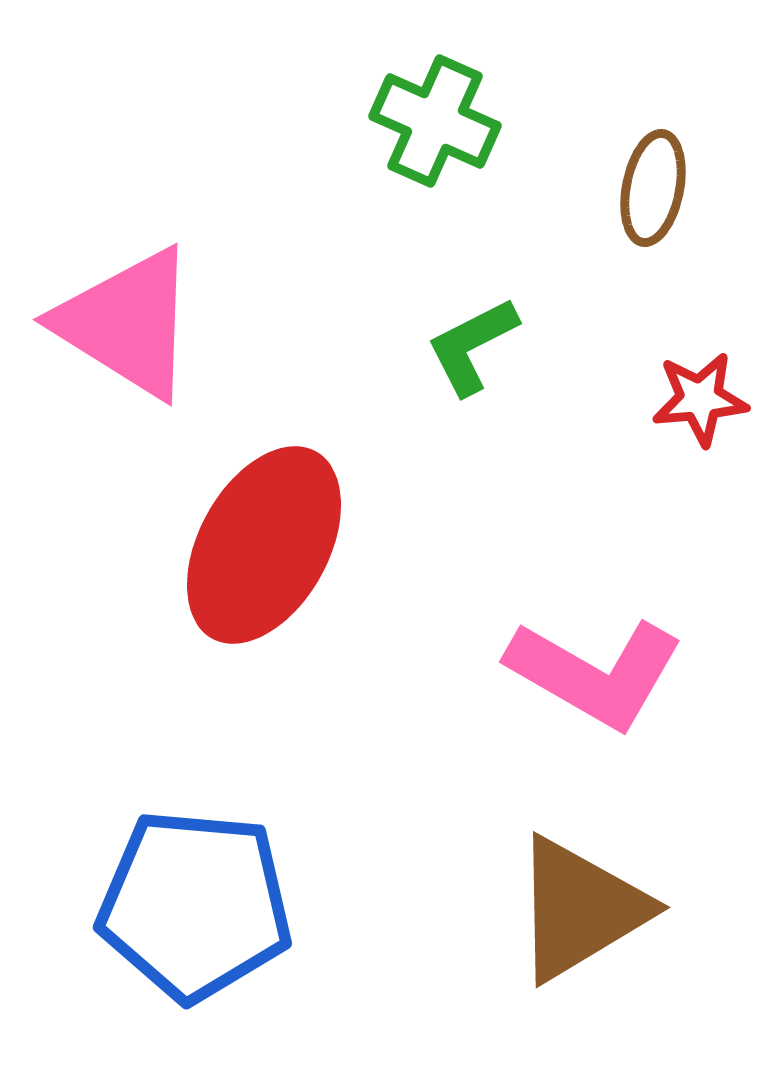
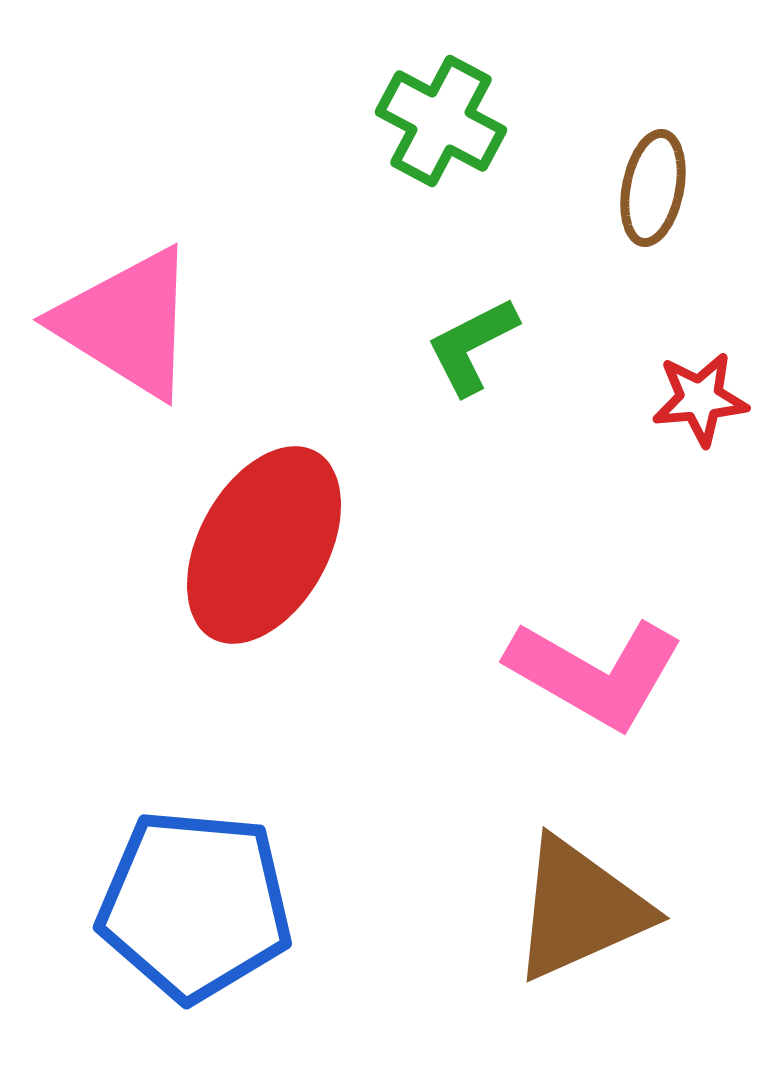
green cross: moved 6 px right; rotated 4 degrees clockwise
brown triangle: rotated 7 degrees clockwise
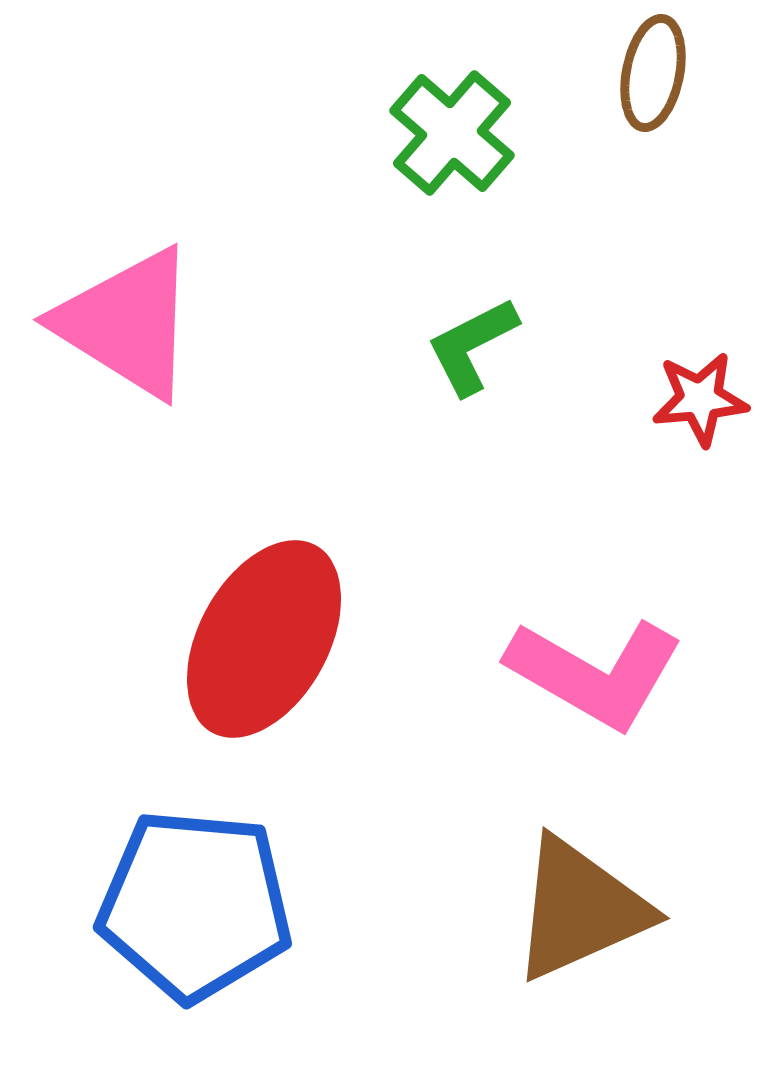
green cross: moved 11 px right, 12 px down; rotated 13 degrees clockwise
brown ellipse: moved 115 px up
red ellipse: moved 94 px down
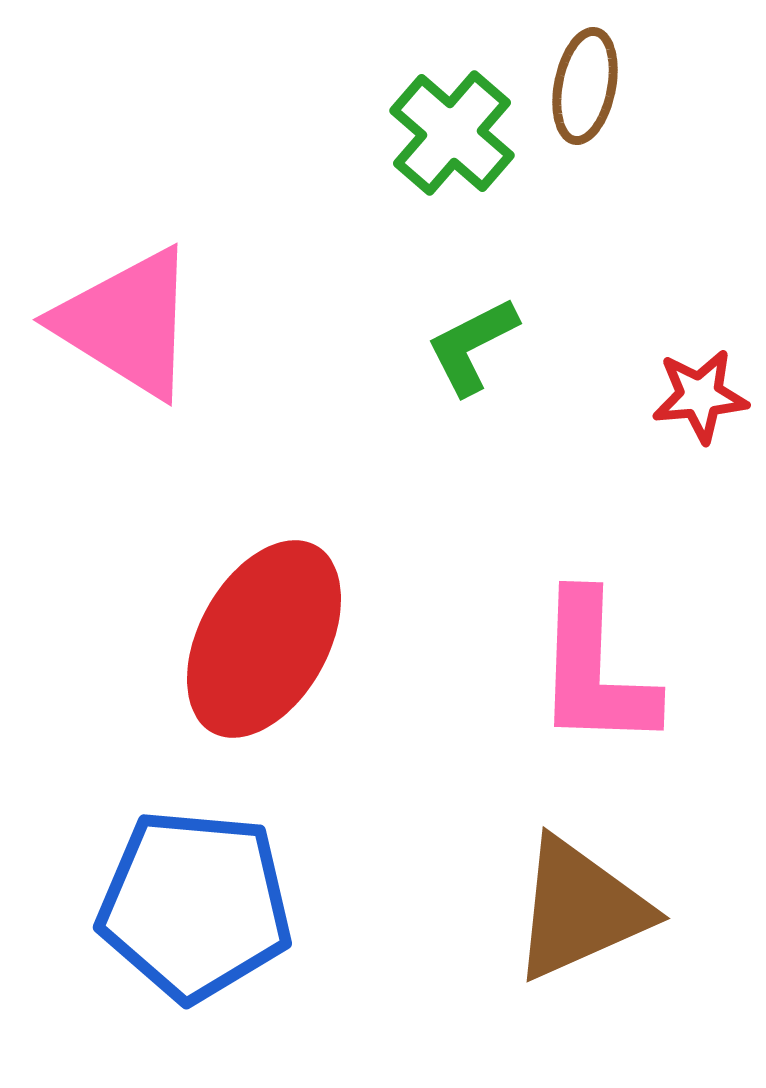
brown ellipse: moved 68 px left, 13 px down
red star: moved 3 px up
pink L-shape: moved 2 px up; rotated 62 degrees clockwise
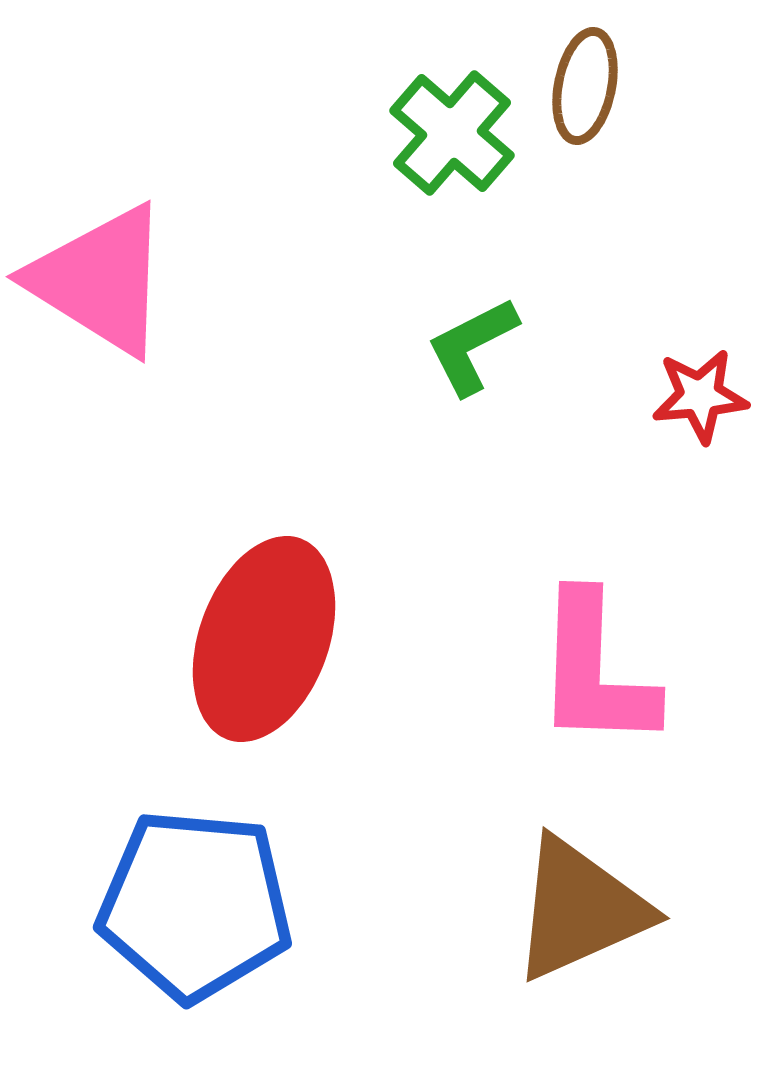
pink triangle: moved 27 px left, 43 px up
red ellipse: rotated 9 degrees counterclockwise
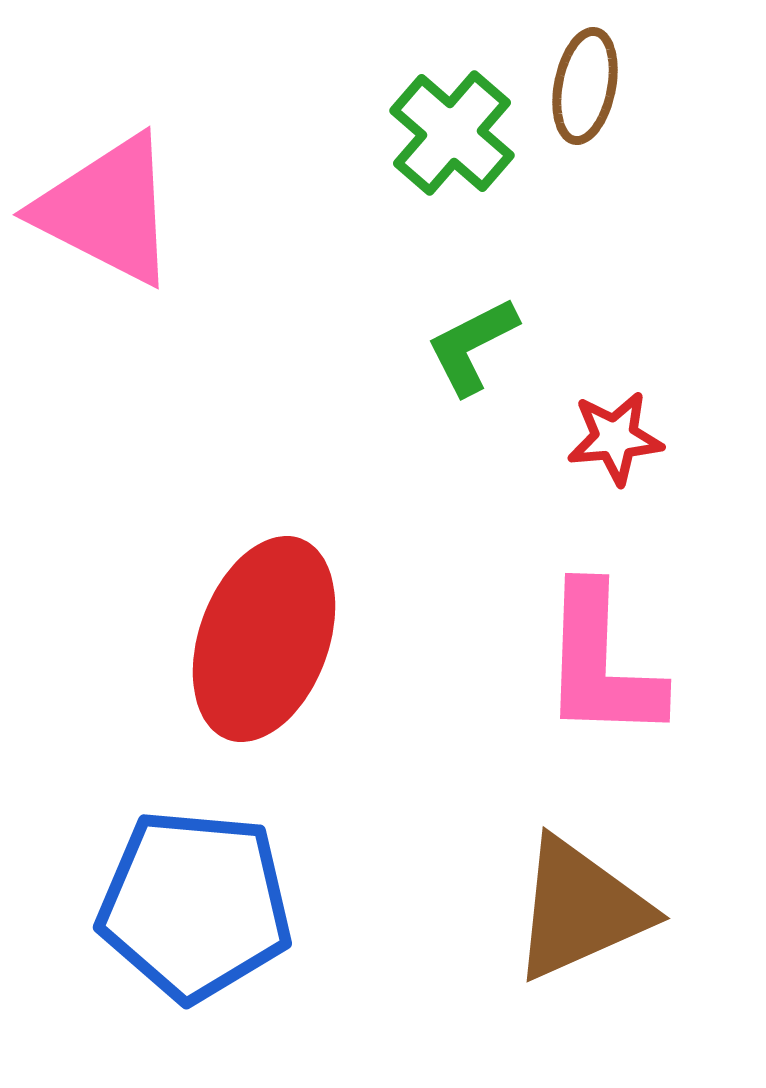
pink triangle: moved 7 px right, 70 px up; rotated 5 degrees counterclockwise
red star: moved 85 px left, 42 px down
pink L-shape: moved 6 px right, 8 px up
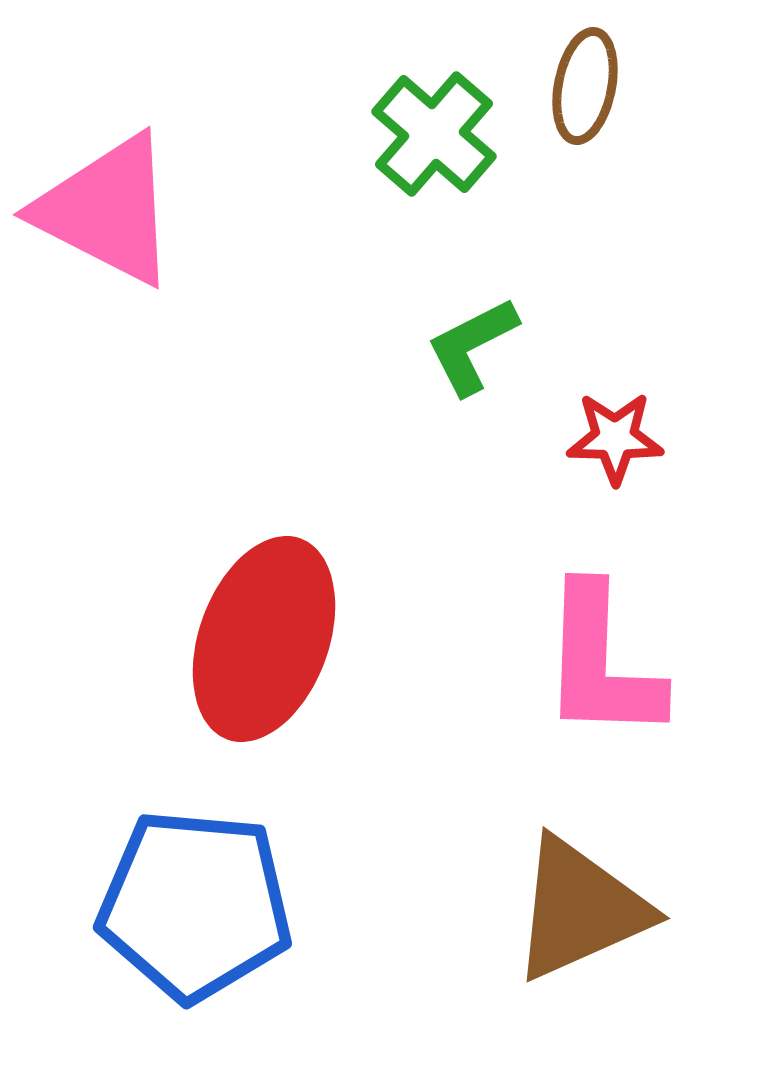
green cross: moved 18 px left, 1 px down
red star: rotated 6 degrees clockwise
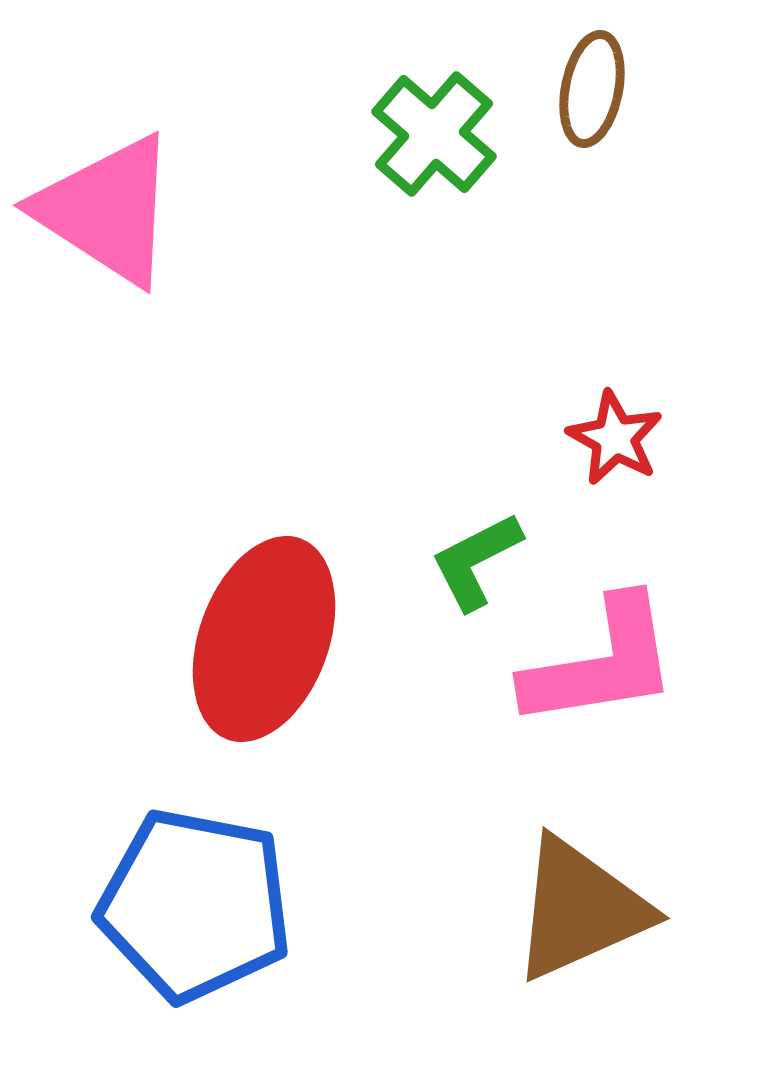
brown ellipse: moved 7 px right, 3 px down
pink triangle: rotated 6 degrees clockwise
green L-shape: moved 4 px right, 215 px down
red star: rotated 28 degrees clockwise
pink L-shape: rotated 101 degrees counterclockwise
blue pentagon: rotated 6 degrees clockwise
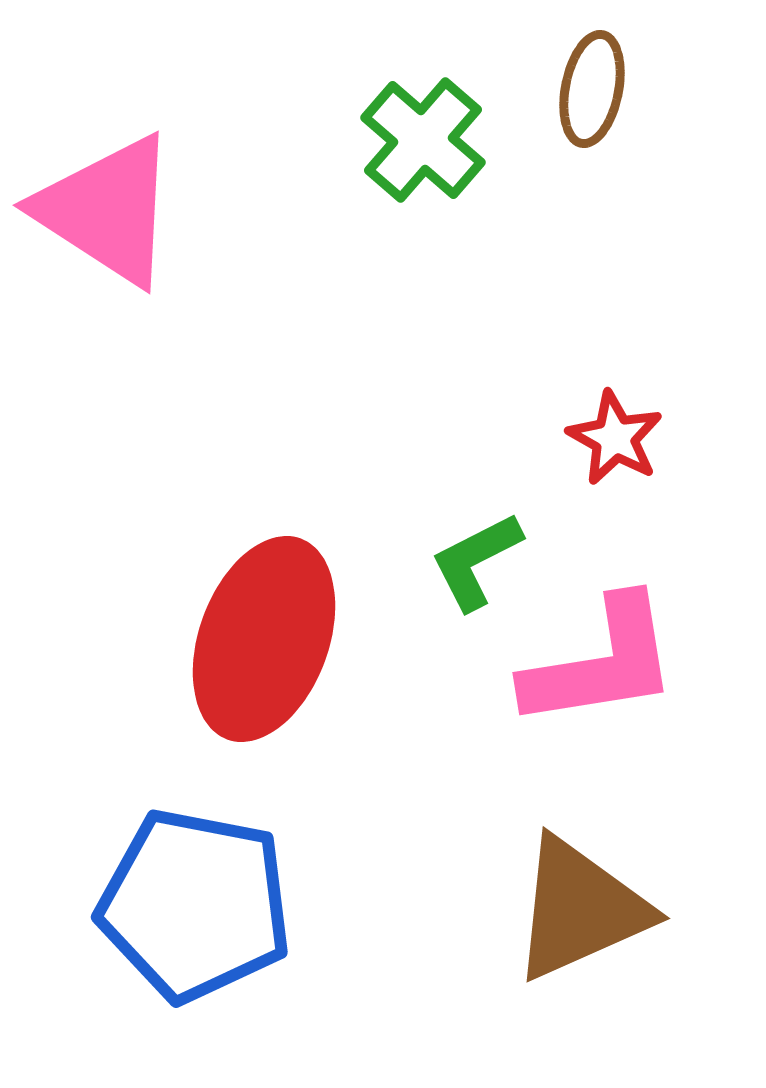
green cross: moved 11 px left, 6 px down
